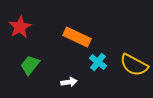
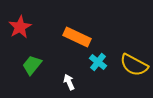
green trapezoid: moved 2 px right
white arrow: rotated 105 degrees counterclockwise
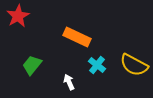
red star: moved 2 px left, 11 px up
cyan cross: moved 1 px left, 3 px down
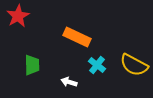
green trapezoid: rotated 140 degrees clockwise
white arrow: rotated 49 degrees counterclockwise
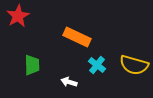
yellow semicircle: rotated 12 degrees counterclockwise
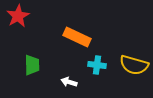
cyan cross: rotated 30 degrees counterclockwise
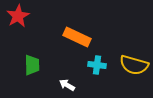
white arrow: moved 2 px left, 3 px down; rotated 14 degrees clockwise
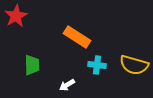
red star: moved 2 px left
orange rectangle: rotated 8 degrees clockwise
white arrow: rotated 63 degrees counterclockwise
